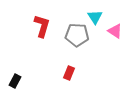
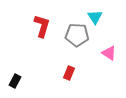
pink triangle: moved 6 px left, 22 px down
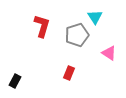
gray pentagon: rotated 20 degrees counterclockwise
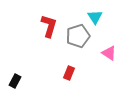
red L-shape: moved 7 px right
gray pentagon: moved 1 px right, 1 px down
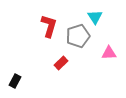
pink triangle: rotated 35 degrees counterclockwise
red rectangle: moved 8 px left, 10 px up; rotated 24 degrees clockwise
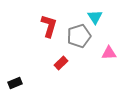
gray pentagon: moved 1 px right
black rectangle: moved 2 px down; rotated 40 degrees clockwise
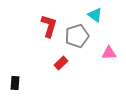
cyan triangle: moved 2 px up; rotated 21 degrees counterclockwise
gray pentagon: moved 2 px left
black rectangle: rotated 64 degrees counterclockwise
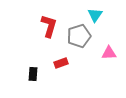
cyan triangle: rotated 28 degrees clockwise
gray pentagon: moved 2 px right
red rectangle: rotated 24 degrees clockwise
black rectangle: moved 18 px right, 9 px up
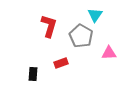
gray pentagon: moved 2 px right; rotated 25 degrees counterclockwise
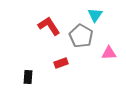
red L-shape: rotated 50 degrees counterclockwise
black rectangle: moved 5 px left, 3 px down
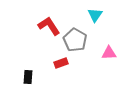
gray pentagon: moved 6 px left, 4 px down
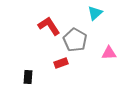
cyan triangle: moved 2 px up; rotated 14 degrees clockwise
